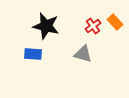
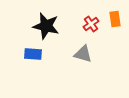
orange rectangle: moved 3 px up; rotated 35 degrees clockwise
red cross: moved 2 px left, 2 px up
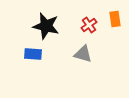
red cross: moved 2 px left, 1 px down
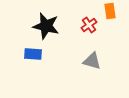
orange rectangle: moved 5 px left, 8 px up
gray triangle: moved 9 px right, 7 px down
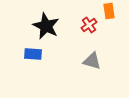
orange rectangle: moved 1 px left
black star: rotated 12 degrees clockwise
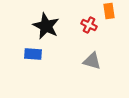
red cross: rotated 28 degrees counterclockwise
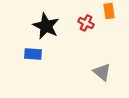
red cross: moved 3 px left, 2 px up
gray triangle: moved 10 px right, 11 px down; rotated 24 degrees clockwise
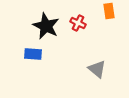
red cross: moved 8 px left
gray triangle: moved 5 px left, 3 px up
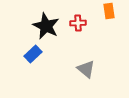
red cross: rotated 28 degrees counterclockwise
blue rectangle: rotated 48 degrees counterclockwise
gray triangle: moved 11 px left
